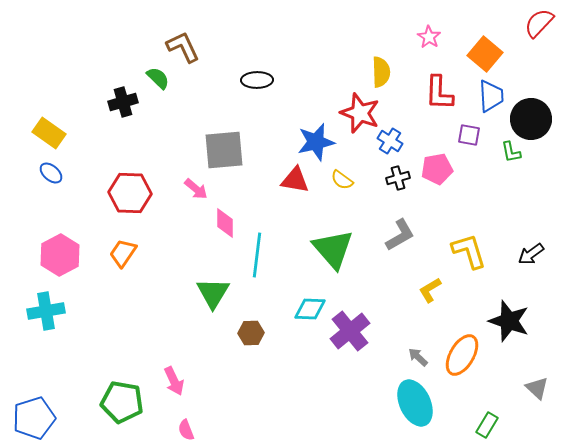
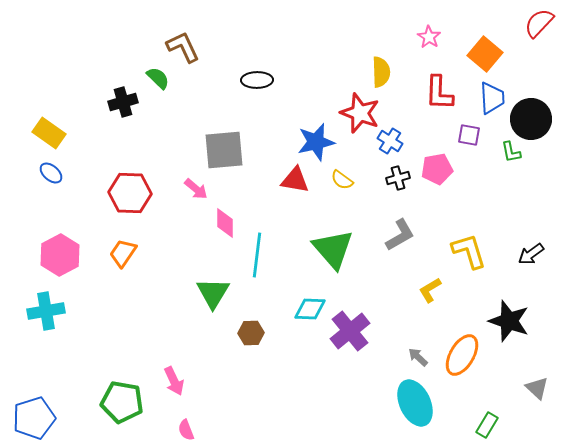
blue trapezoid at (491, 96): moved 1 px right, 2 px down
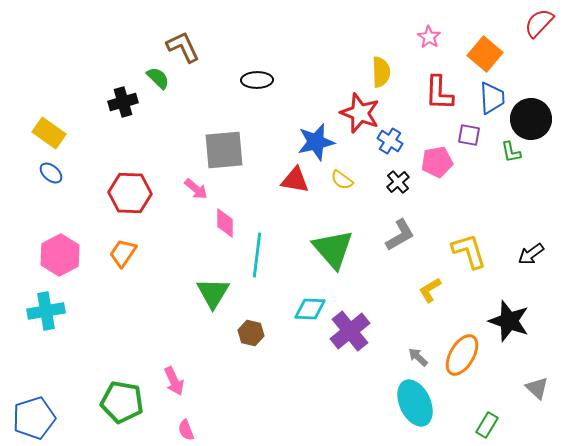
pink pentagon at (437, 169): moved 7 px up
black cross at (398, 178): moved 4 px down; rotated 25 degrees counterclockwise
brown hexagon at (251, 333): rotated 15 degrees clockwise
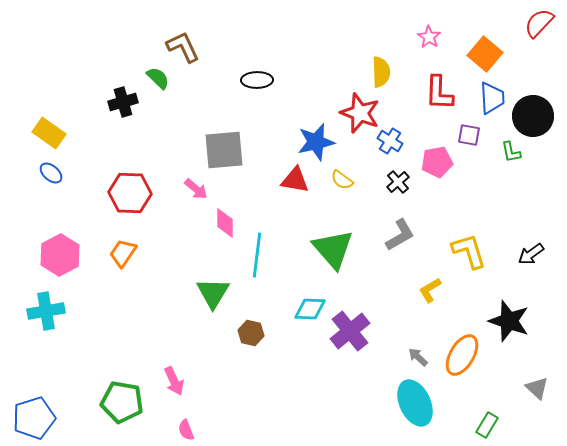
black circle at (531, 119): moved 2 px right, 3 px up
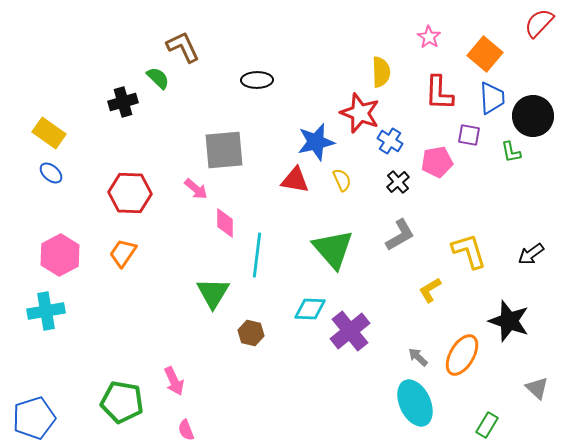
yellow semicircle at (342, 180): rotated 150 degrees counterclockwise
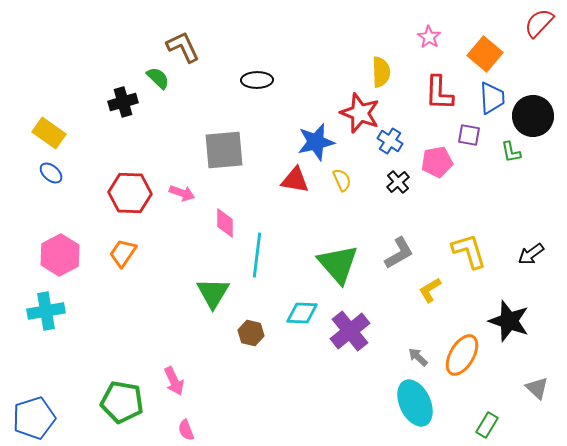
pink arrow at (196, 189): moved 14 px left, 4 px down; rotated 20 degrees counterclockwise
gray L-shape at (400, 235): moved 1 px left, 18 px down
green triangle at (333, 249): moved 5 px right, 15 px down
cyan diamond at (310, 309): moved 8 px left, 4 px down
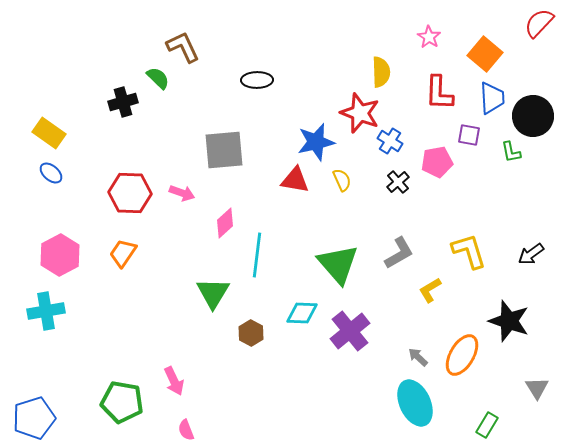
pink diamond at (225, 223): rotated 48 degrees clockwise
brown hexagon at (251, 333): rotated 15 degrees clockwise
gray triangle at (537, 388): rotated 15 degrees clockwise
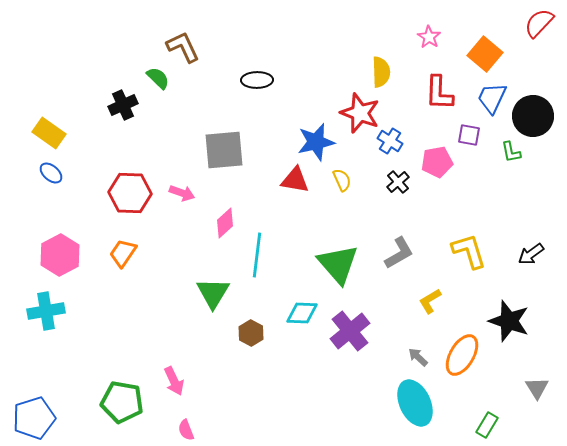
blue trapezoid at (492, 98): rotated 152 degrees counterclockwise
black cross at (123, 102): moved 3 px down; rotated 8 degrees counterclockwise
yellow L-shape at (430, 290): moved 11 px down
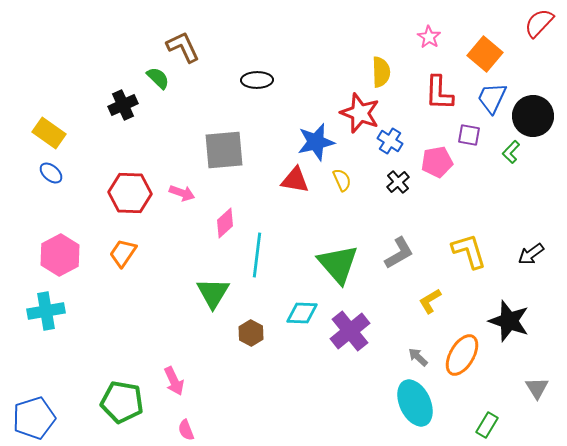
green L-shape at (511, 152): rotated 55 degrees clockwise
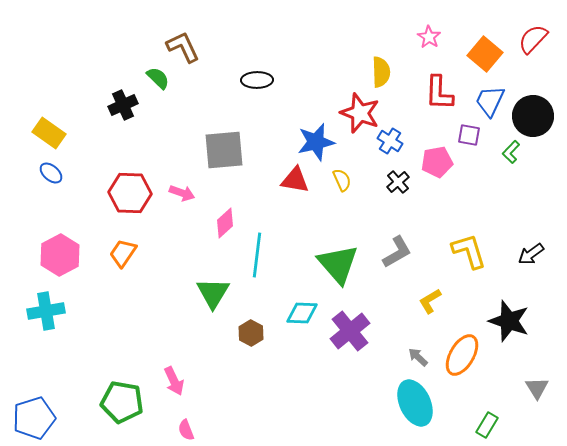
red semicircle at (539, 23): moved 6 px left, 16 px down
blue trapezoid at (492, 98): moved 2 px left, 3 px down
gray L-shape at (399, 253): moved 2 px left, 1 px up
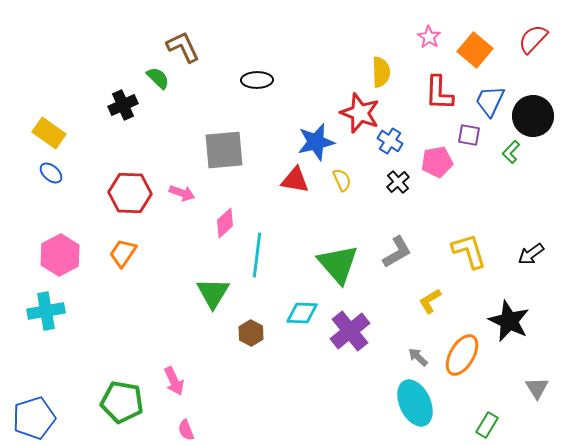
orange square at (485, 54): moved 10 px left, 4 px up
black star at (509, 321): rotated 6 degrees clockwise
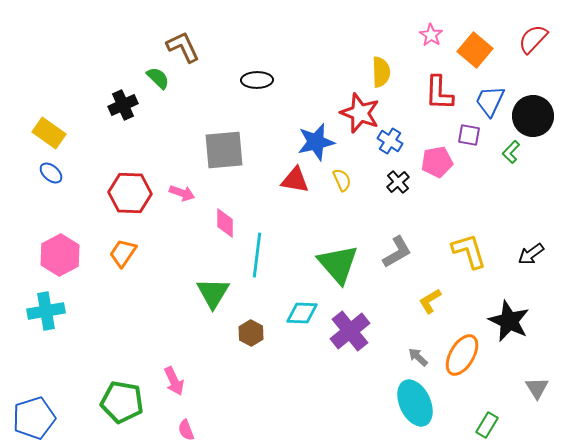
pink star at (429, 37): moved 2 px right, 2 px up
pink diamond at (225, 223): rotated 48 degrees counterclockwise
